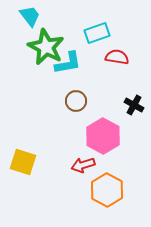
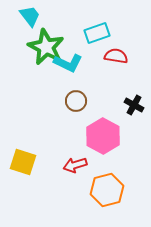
red semicircle: moved 1 px left, 1 px up
cyan L-shape: rotated 36 degrees clockwise
red arrow: moved 8 px left
orange hexagon: rotated 16 degrees clockwise
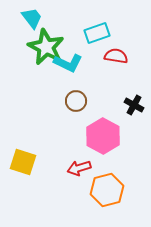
cyan trapezoid: moved 2 px right, 2 px down
red arrow: moved 4 px right, 3 px down
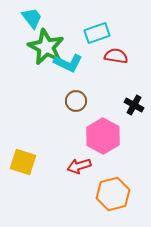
red arrow: moved 2 px up
orange hexagon: moved 6 px right, 4 px down
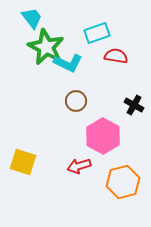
orange hexagon: moved 10 px right, 12 px up
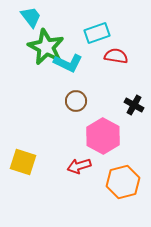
cyan trapezoid: moved 1 px left, 1 px up
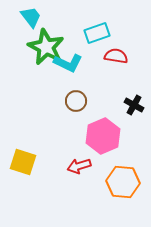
pink hexagon: rotated 8 degrees clockwise
orange hexagon: rotated 20 degrees clockwise
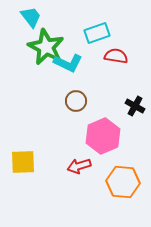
black cross: moved 1 px right, 1 px down
yellow square: rotated 20 degrees counterclockwise
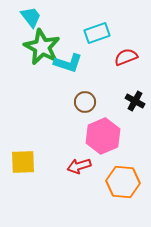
green star: moved 4 px left
red semicircle: moved 10 px right, 1 px down; rotated 30 degrees counterclockwise
cyan L-shape: rotated 8 degrees counterclockwise
brown circle: moved 9 px right, 1 px down
black cross: moved 5 px up
